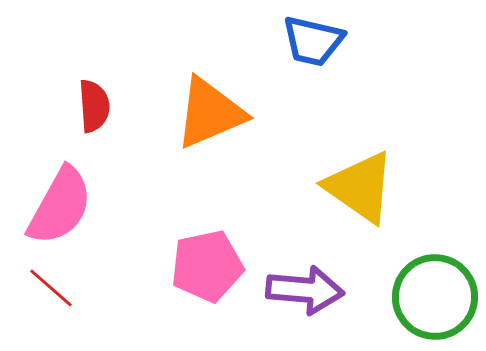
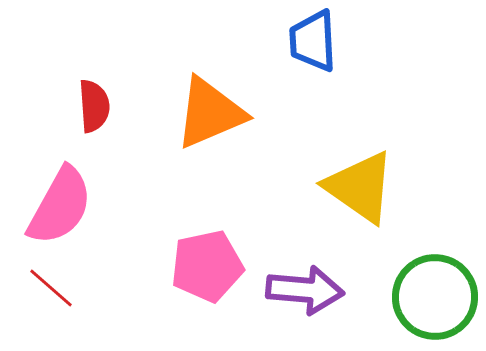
blue trapezoid: rotated 74 degrees clockwise
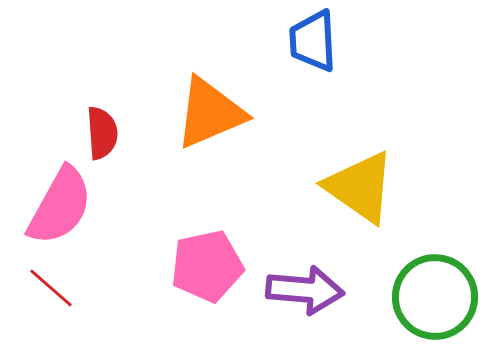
red semicircle: moved 8 px right, 27 px down
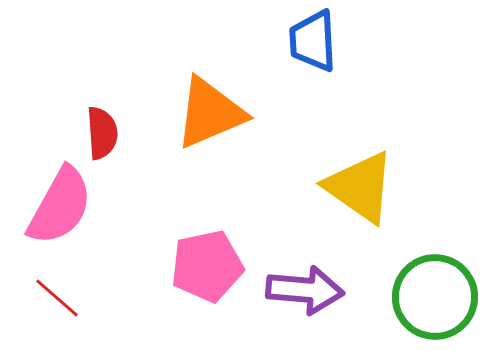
red line: moved 6 px right, 10 px down
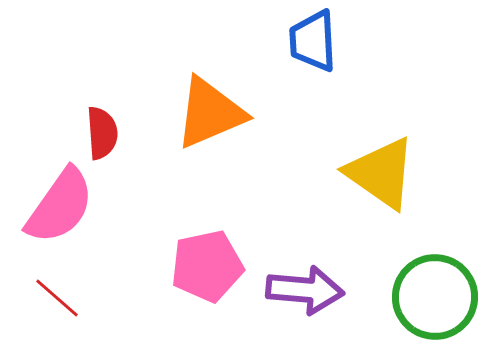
yellow triangle: moved 21 px right, 14 px up
pink semicircle: rotated 6 degrees clockwise
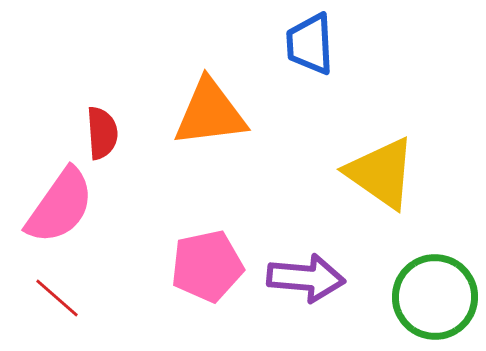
blue trapezoid: moved 3 px left, 3 px down
orange triangle: rotated 16 degrees clockwise
purple arrow: moved 1 px right, 12 px up
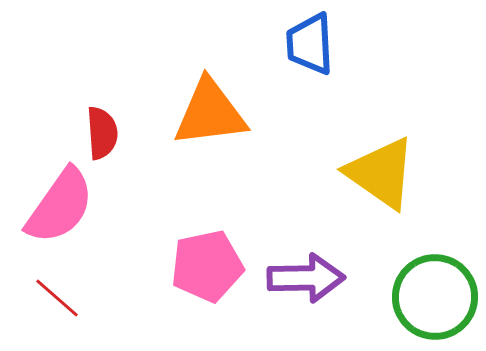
purple arrow: rotated 6 degrees counterclockwise
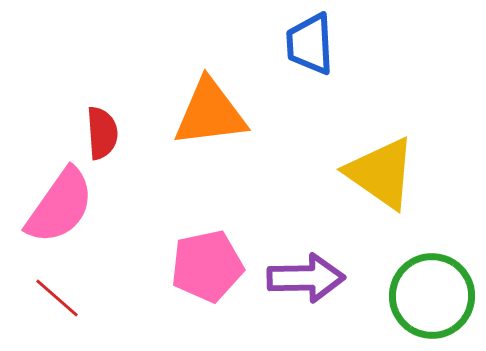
green circle: moved 3 px left, 1 px up
